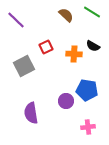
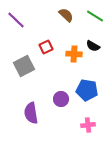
green line: moved 3 px right, 4 px down
purple circle: moved 5 px left, 2 px up
pink cross: moved 2 px up
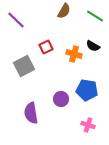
brown semicircle: moved 2 px left, 4 px up; rotated 77 degrees clockwise
orange cross: rotated 14 degrees clockwise
pink cross: rotated 24 degrees clockwise
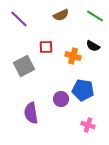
brown semicircle: moved 3 px left, 4 px down; rotated 35 degrees clockwise
purple line: moved 3 px right, 1 px up
red square: rotated 24 degrees clockwise
orange cross: moved 1 px left, 2 px down
blue pentagon: moved 4 px left
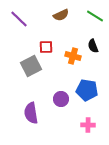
black semicircle: rotated 40 degrees clockwise
gray square: moved 7 px right
blue pentagon: moved 4 px right
pink cross: rotated 16 degrees counterclockwise
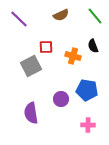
green line: rotated 18 degrees clockwise
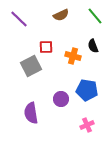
pink cross: moved 1 px left; rotated 24 degrees counterclockwise
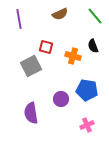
brown semicircle: moved 1 px left, 1 px up
purple line: rotated 36 degrees clockwise
red square: rotated 16 degrees clockwise
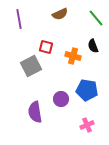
green line: moved 1 px right, 2 px down
purple semicircle: moved 4 px right, 1 px up
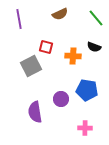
black semicircle: moved 1 px right, 1 px down; rotated 48 degrees counterclockwise
orange cross: rotated 14 degrees counterclockwise
pink cross: moved 2 px left, 3 px down; rotated 24 degrees clockwise
